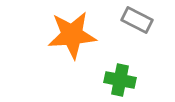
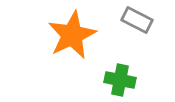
orange star: rotated 21 degrees counterclockwise
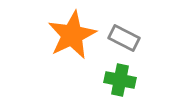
gray rectangle: moved 13 px left, 18 px down
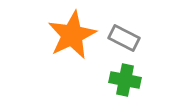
green cross: moved 5 px right
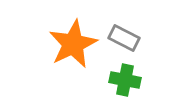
orange star: moved 1 px right, 9 px down
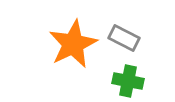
green cross: moved 3 px right, 1 px down
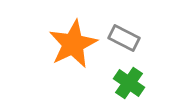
green cross: moved 1 px right, 2 px down; rotated 24 degrees clockwise
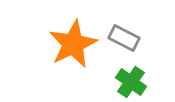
green cross: moved 2 px right, 1 px up
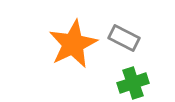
green cross: moved 2 px right, 1 px down; rotated 36 degrees clockwise
